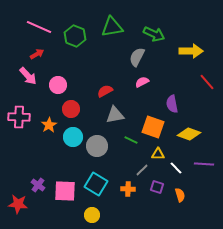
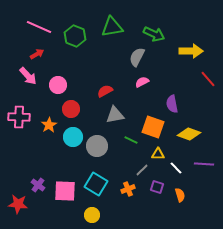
red line: moved 1 px right, 3 px up
orange cross: rotated 24 degrees counterclockwise
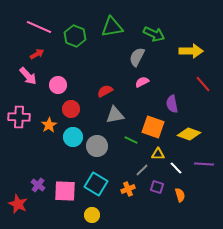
red line: moved 5 px left, 5 px down
red star: rotated 18 degrees clockwise
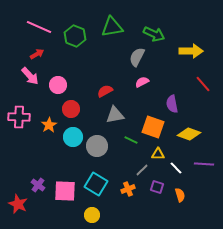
pink arrow: moved 2 px right
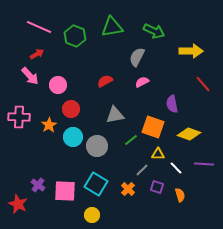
green arrow: moved 3 px up
red semicircle: moved 10 px up
green line: rotated 64 degrees counterclockwise
orange cross: rotated 24 degrees counterclockwise
